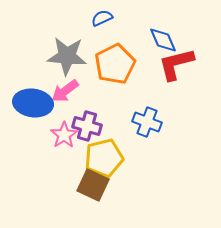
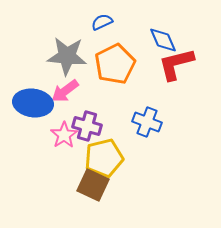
blue semicircle: moved 4 px down
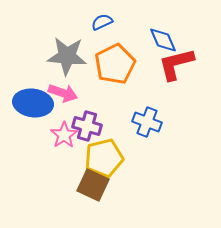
pink arrow: moved 2 px left, 2 px down; rotated 124 degrees counterclockwise
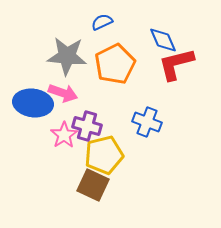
yellow pentagon: moved 3 px up
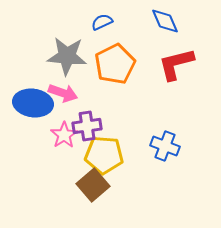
blue diamond: moved 2 px right, 19 px up
blue cross: moved 18 px right, 24 px down
purple cross: rotated 24 degrees counterclockwise
yellow pentagon: rotated 18 degrees clockwise
brown square: rotated 24 degrees clockwise
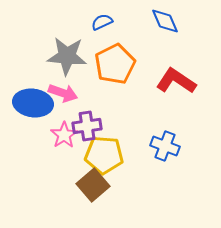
red L-shape: moved 17 px down; rotated 48 degrees clockwise
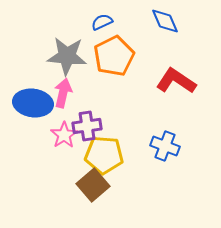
orange pentagon: moved 1 px left, 8 px up
pink arrow: rotated 96 degrees counterclockwise
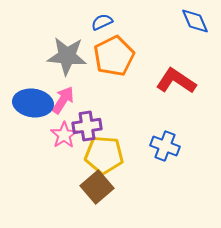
blue diamond: moved 30 px right
pink arrow: moved 7 px down; rotated 20 degrees clockwise
brown square: moved 4 px right, 2 px down
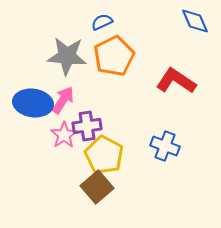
yellow pentagon: rotated 24 degrees clockwise
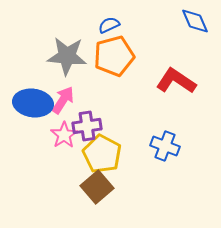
blue semicircle: moved 7 px right, 3 px down
orange pentagon: rotated 12 degrees clockwise
yellow pentagon: moved 2 px left, 1 px up
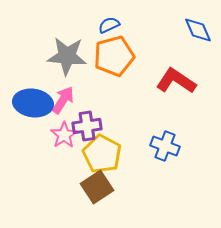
blue diamond: moved 3 px right, 9 px down
brown square: rotated 8 degrees clockwise
